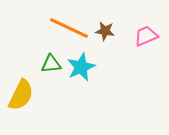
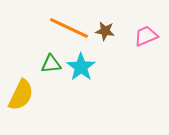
cyan star: rotated 12 degrees counterclockwise
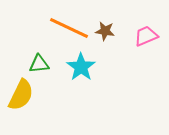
green triangle: moved 12 px left
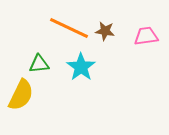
pink trapezoid: rotated 15 degrees clockwise
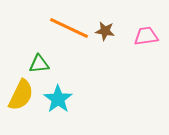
cyan star: moved 23 px left, 32 px down
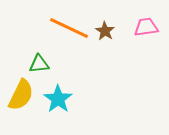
brown star: rotated 24 degrees clockwise
pink trapezoid: moved 9 px up
